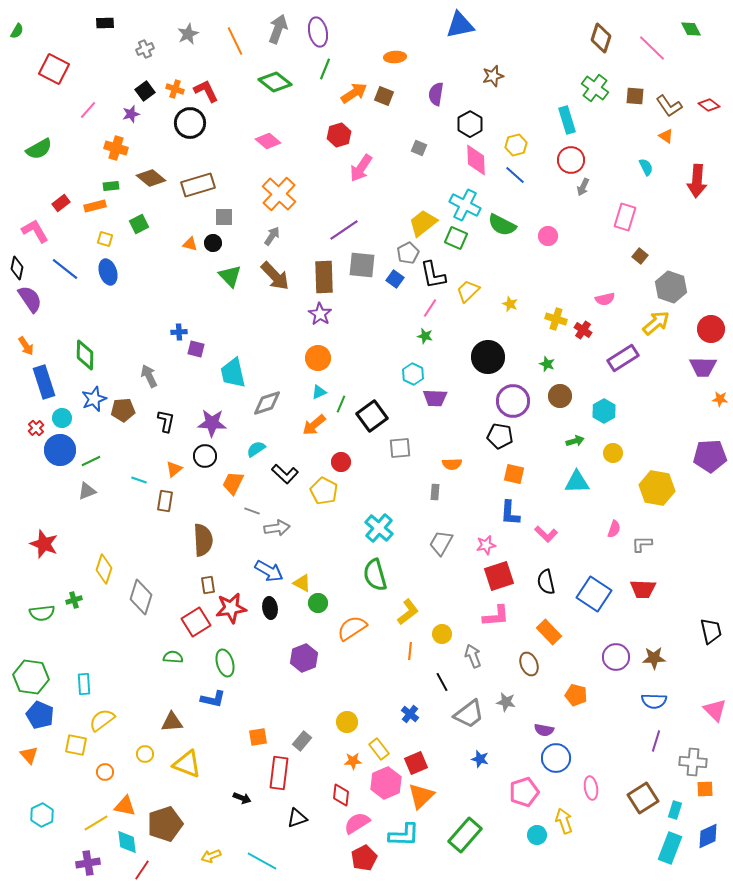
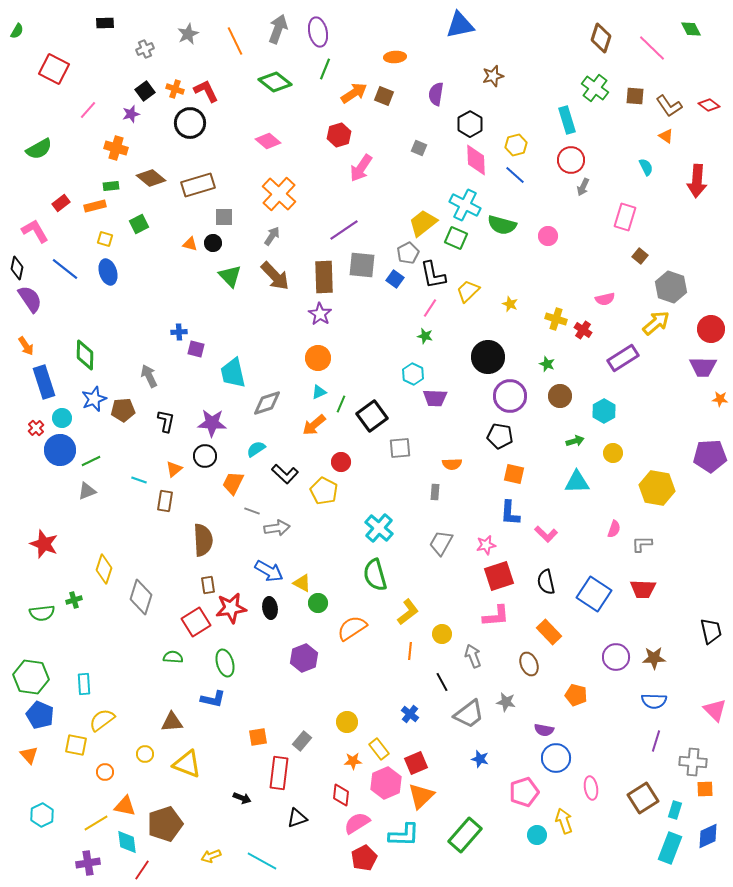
green semicircle at (502, 225): rotated 12 degrees counterclockwise
purple circle at (513, 401): moved 3 px left, 5 px up
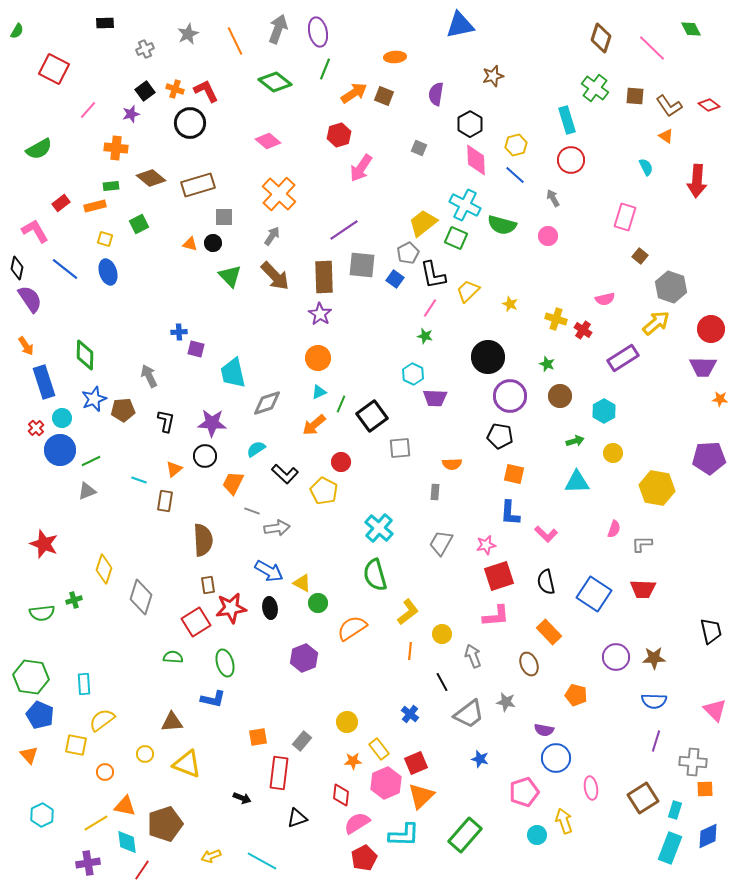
orange cross at (116, 148): rotated 10 degrees counterclockwise
gray arrow at (583, 187): moved 30 px left, 11 px down; rotated 126 degrees clockwise
purple pentagon at (710, 456): moved 1 px left, 2 px down
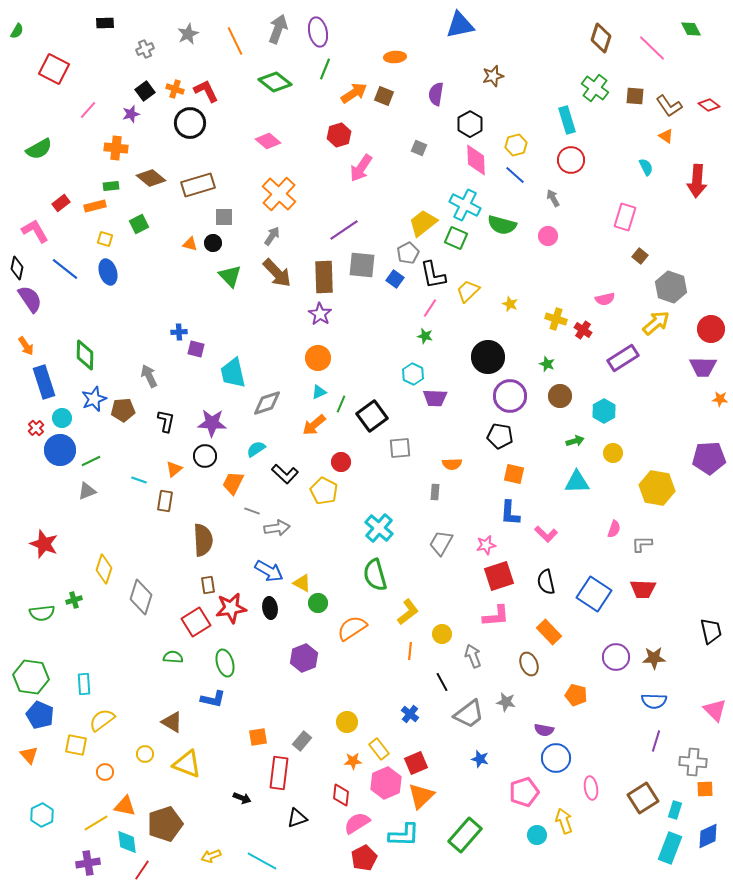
brown arrow at (275, 276): moved 2 px right, 3 px up
brown triangle at (172, 722): rotated 35 degrees clockwise
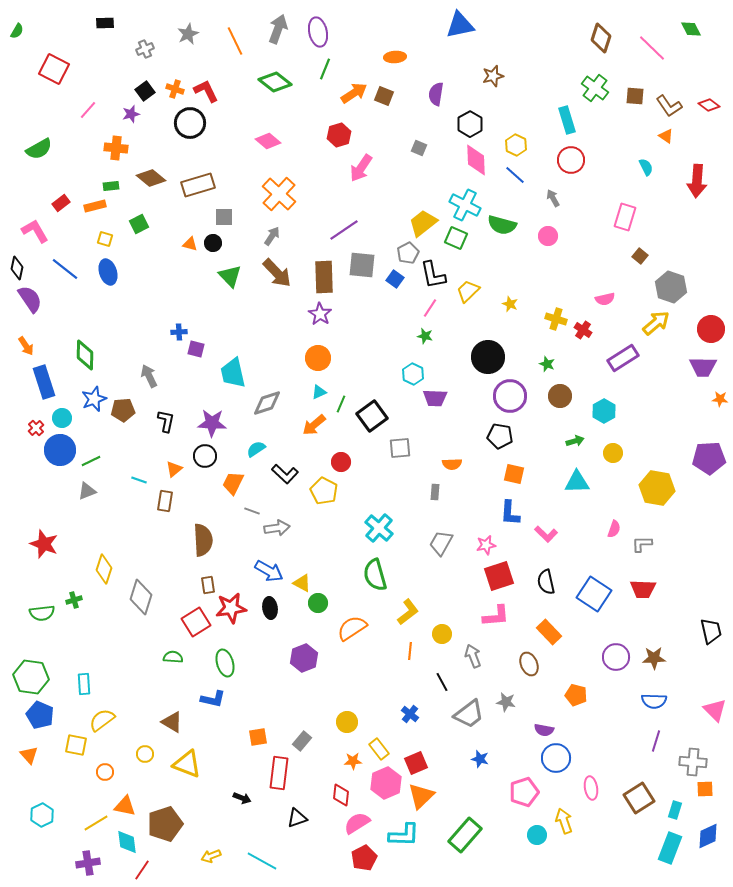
yellow hexagon at (516, 145): rotated 20 degrees counterclockwise
brown square at (643, 798): moved 4 px left
